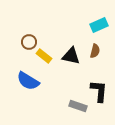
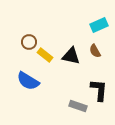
brown semicircle: rotated 136 degrees clockwise
yellow rectangle: moved 1 px right, 1 px up
black L-shape: moved 1 px up
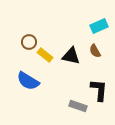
cyan rectangle: moved 1 px down
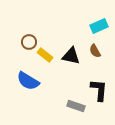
gray rectangle: moved 2 px left
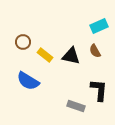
brown circle: moved 6 px left
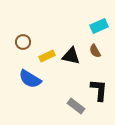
yellow rectangle: moved 2 px right, 1 px down; rotated 63 degrees counterclockwise
blue semicircle: moved 2 px right, 2 px up
gray rectangle: rotated 18 degrees clockwise
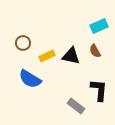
brown circle: moved 1 px down
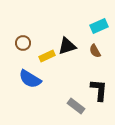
black triangle: moved 4 px left, 10 px up; rotated 30 degrees counterclockwise
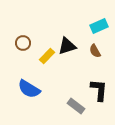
yellow rectangle: rotated 21 degrees counterclockwise
blue semicircle: moved 1 px left, 10 px down
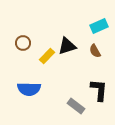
blue semicircle: rotated 30 degrees counterclockwise
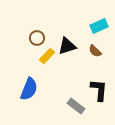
brown circle: moved 14 px right, 5 px up
brown semicircle: rotated 16 degrees counterclockwise
blue semicircle: rotated 70 degrees counterclockwise
